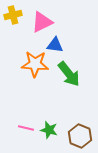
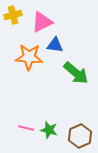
orange star: moved 6 px left, 7 px up
green arrow: moved 7 px right, 1 px up; rotated 12 degrees counterclockwise
brown hexagon: rotated 15 degrees clockwise
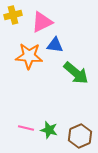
orange star: moved 1 px up
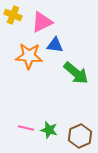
yellow cross: rotated 36 degrees clockwise
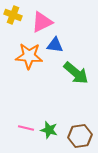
brown hexagon: rotated 15 degrees clockwise
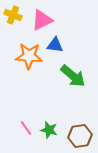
pink triangle: moved 2 px up
green arrow: moved 3 px left, 3 px down
pink line: rotated 42 degrees clockwise
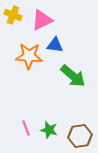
pink line: rotated 14 degrees clockwise
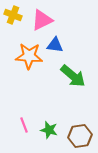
pink line: moved 2 px left, 3 px up
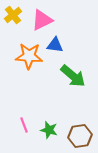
yellow cross: rotated 30 degrees clockwise
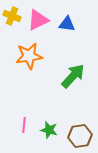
yellow cross: moved 1 px left, 1 px down; rotated 30 degrees counterclockwise
pink triangle: moved 4 px left
blue triangle: moved 12 px right, 21 px up
orange star: rotated 12 degrees counterclockwise
green arrow: rotated 88 degrees counterclockwise
pink line: rotated 28 degrees clockwise
